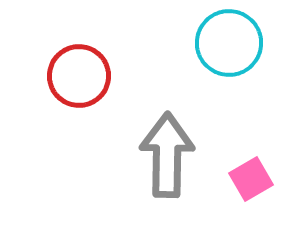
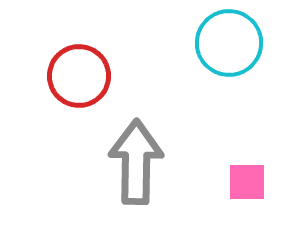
gray arrow: moved 31 px left, 7 px down
pink square: moved 4 px left, 3 px down; rotated 30 degrees clockwise
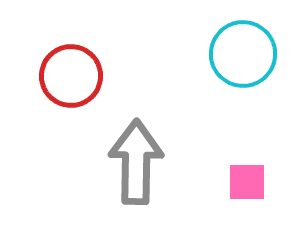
cyan circle: moved 14 px right, 11 px down
red circle: moved 8 px left
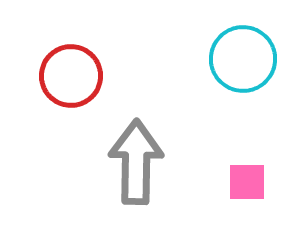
cyan circle: moved 5 px down
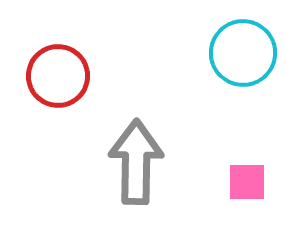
cyan circle: moved 6 px up
red circle: moved 13 px left
